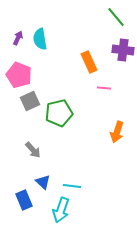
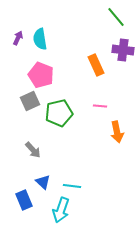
orange rectangle: moved 7 px right, 3 px down
pink pentagon: moved 22 px right
pink line: moved 4 px left, 18 px down
orange arrow: rotated 30 degrees counterclockwise
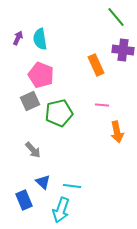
pink line: moved 2 px right, 1 px up
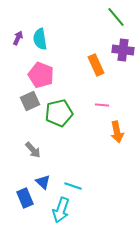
cyan line: moved 1 px right; rotated 12 degrees clockwise
blue rectangle: moved 1 px right, 2 px up
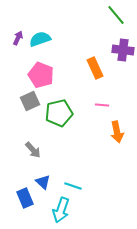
green line: moved 2 px up
cyan semicircle: rotated 80 degrees clockwise
orange rectangle: moved 1 px left, 3 px down
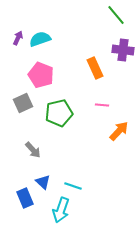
gray square: moved 7 px left, 2 px down
orange arrow: moved 2 px right, 1 px up; rotated 125 degrees counterclockwise
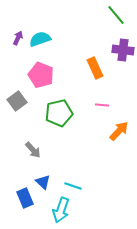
gray square: moved 6 px left, 2 px up; rotated 12 degrees counterclockwise
